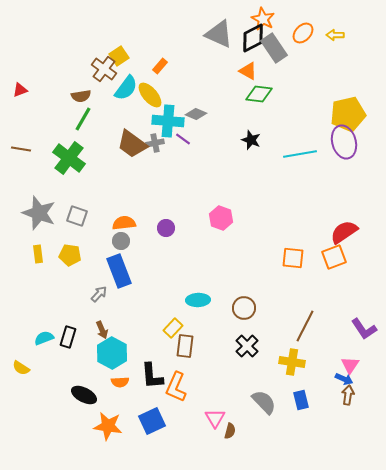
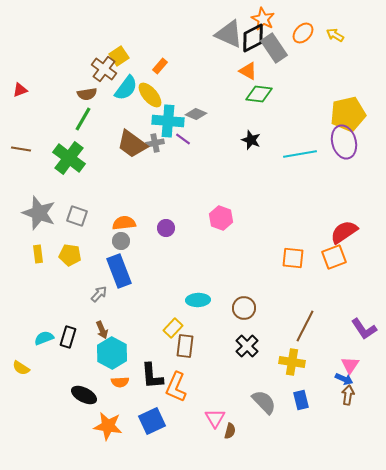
gray triangle at (219, 34): moved 10 px right
yellow arrow at (335, 35): rotated 30 degrees clockwise
brown semicircle at (81, 96): moved 6 px right, 2 px up
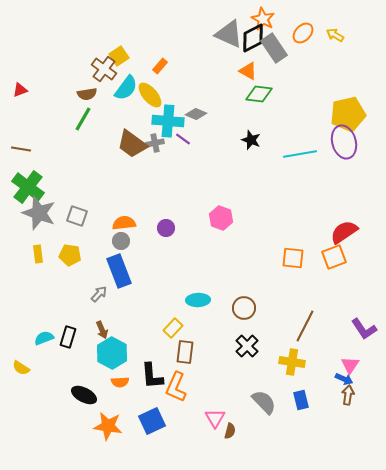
green cross at (69, 158): moved 41 px left, 29 px down
brown rectangle at (185, 346): moved 6 px down
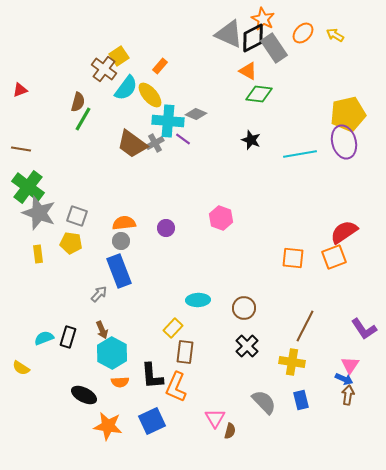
brown semicircle at (87, 94): moved 9 px left, 8 px down; rotated 66 degrees counterclockwise
gray cross at (155, 143): rotated 18 degrees counterclockwise
yellow pentagon at (70, 255): moved 1 px right, 12 px up
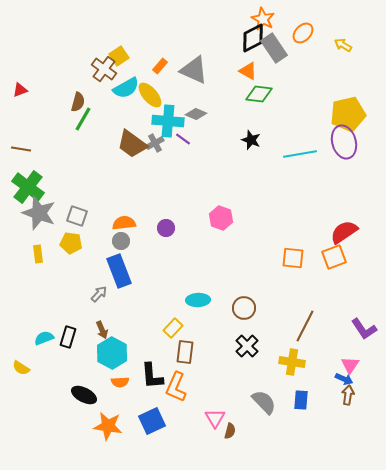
gray triangle at (229, 34): moved 35 px left, 36 px down
yellow arrow at (335, 35): moved 8 px right, 10 px down
cyan semicircle at (126, 88): rotated 24 degrees clockwise
blue rectangle at (301, 400): rotated 18 degrees clockwise
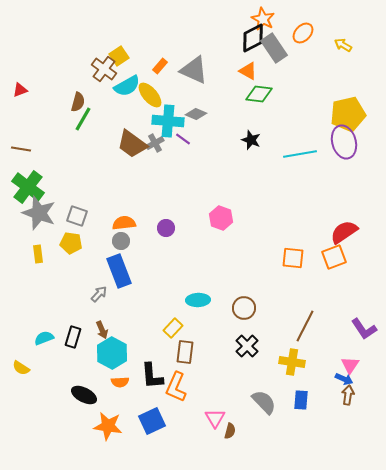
cyan semicircle at (126, 88): moved 1 px right, 2 px up
black rectangle at (68, 337): moved 5 px right
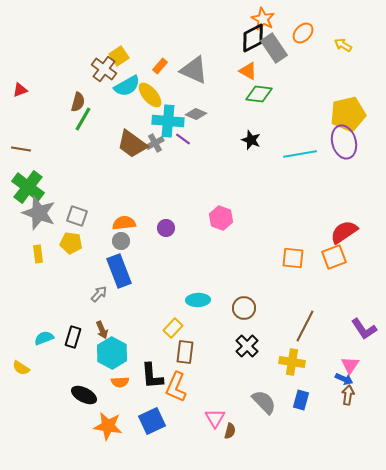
blue rectangle at (301, 400): rotated 12 degrees clockwise
